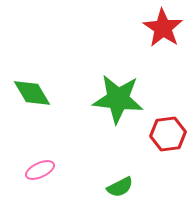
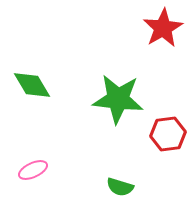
red star: rotated 9 degrees clockwise
green diamond: moved 8 px up
pink ellipse: moved 7 px left
green semicircle: rotated 44 degrees clockwise
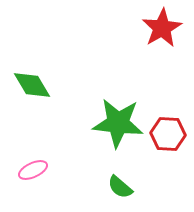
red star: moved 1 px left
green star: moved 24 px down
red hexagon: rotated 12 degrees clockwise
green semicircle: rotated 24 degrees clockwise
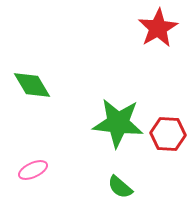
red star: moved 4 px left
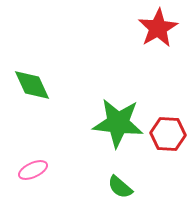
green diamond: rotated 6 degrees clockwise
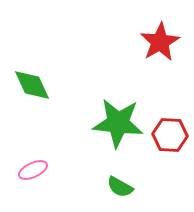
red star: moved 2 px right, 14 px down
red hexagon: moved 2 px right, 1 px down
green semicircle: rotated 12 degrees counterclockwise
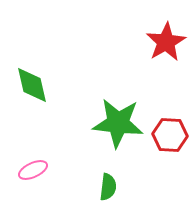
red star: moved 6 px right
green diamond: rotated 12 degrees clockwise
green semicircle: moved 12 px left; rotated 112 degrees counterclockwise
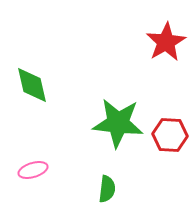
pink ellipse: rotated 8 degrees clockwise
green semicircle: moved 1 px left, 2 px down
